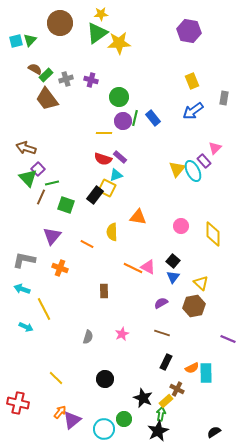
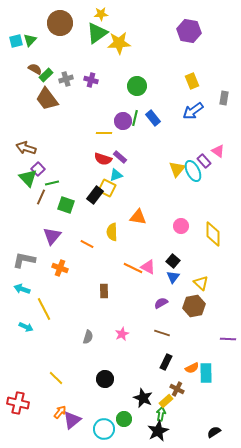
green circle at (119, 97): moved 18 px right, 11 px up
pink triangle at (215, 148): moved 3 px right, 3 px down; rotated 40 degrees counterclockwise
purple line at (228, 339): rotated 21 degrees counterclockwise
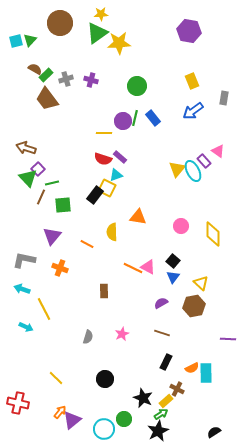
green square at (66, 205): moved 3 px left; rotated 24 degrees counterclockwise
green arrow at (161, 414): rotated 48 degrees clockwise
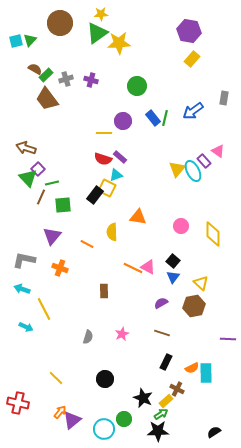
yellow rectangle at (192, 81): moved 22 px up; rotated 63 degrees clockwise
green line at (135, 118): moved 30 px right
black star at (158, 431): rotated 25 degrees clockwise
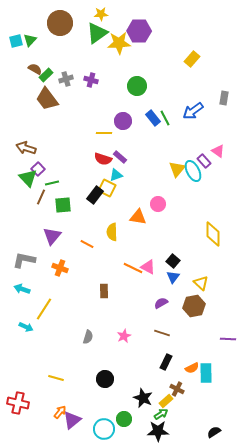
purple hexagon at (189, 31): moved 50 px left; rotated 10 degrees counterclockwise
green line at (165, 118): rotated 42 degrees counterclockwise
pink circle at (181, 226): moved 23 px left, 22 px up
yellow line at (44, 309): rotated 60 degrees clockwise
pink star at (122, 334): moved 2 px right, 2 px down
yellow line at (56, 378): rotated 28 degrees counterclockwise
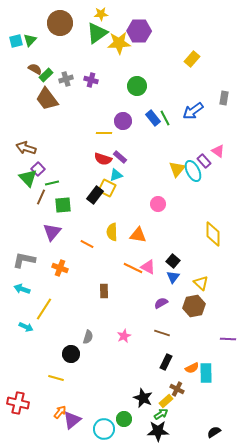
orange triangle at (138, 217): moved 18 px down
purple triangle at (52, 236): moved 4 px up
black circle at (105, 379): moved 34 px left, 25 px up
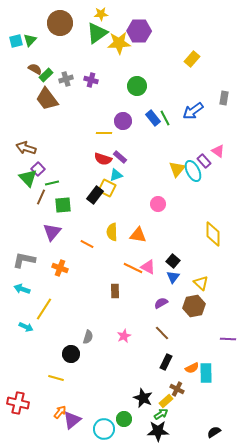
brown rectangle at (104, 291): moved 11 px right
brown line at (162, 333): rotated 28 degrees clockwise
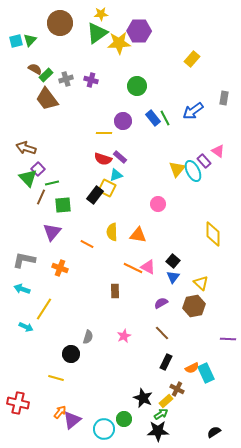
cyan rectangle at (206, 373): rotated 24 degrees counterclockwise
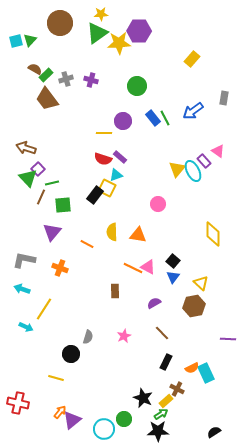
purple semicircle at (161, 303): moved 7 px left
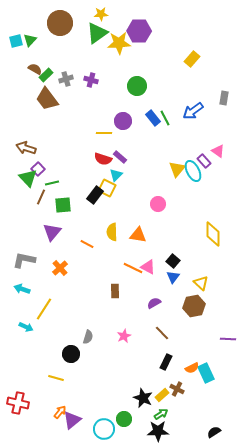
cyan triangle at (116, 175): rotated 24 degrees counterclockwise
orange cross at (60, 268): rotated 28 degrees clockwise
yellow rectangle at (166, 401): moved 4 px left, 6 px up
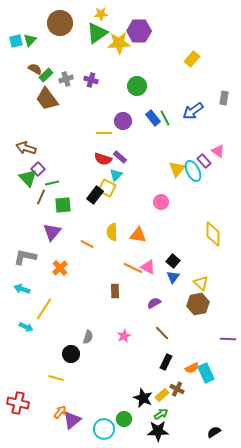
pink circle at (158, 204): moved 3 px right, 2 px up
gray L-shape at (24, 260): moved 1 px right, 3 px up
brown hexagon at (194, 306): moved 4 px right, 2 px up
